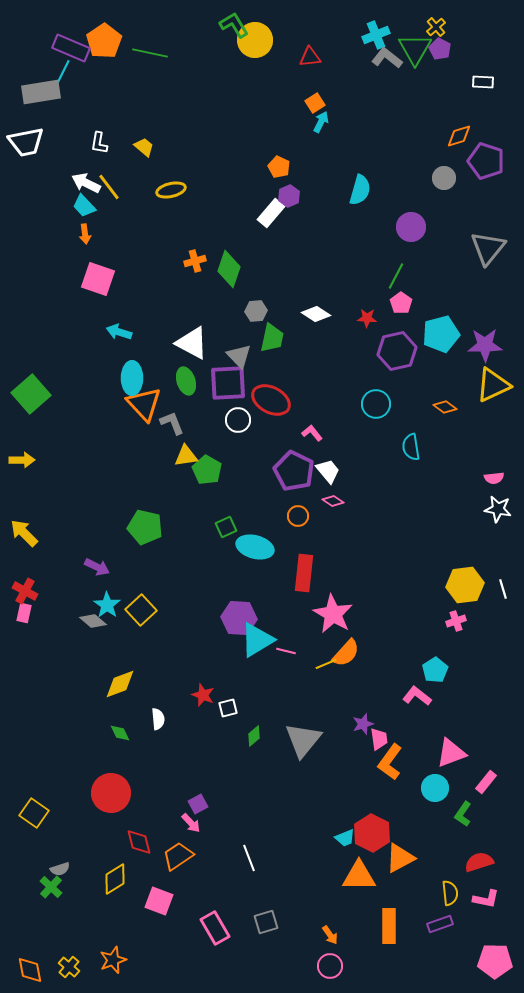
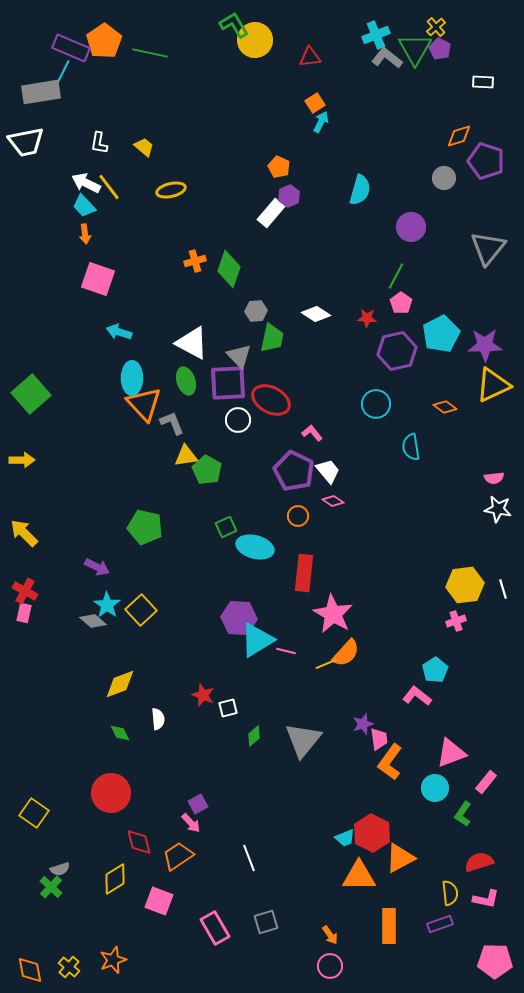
cyan pentagon at (441, 334): rotated 12 degrees counterclockwise
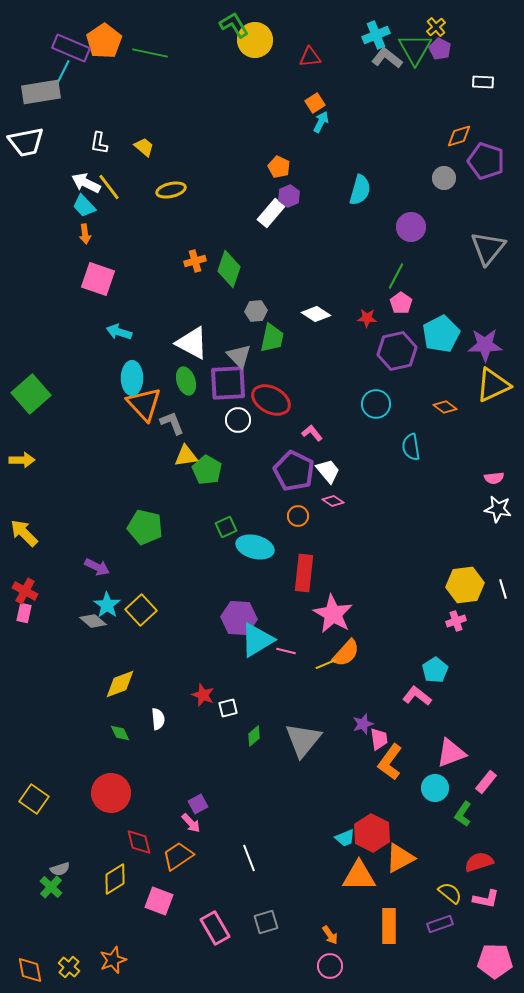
yellow square at (34, 813): moved 14 px up
yellow semicircle at (450, 893): rotated 45 degrees counterclockwise
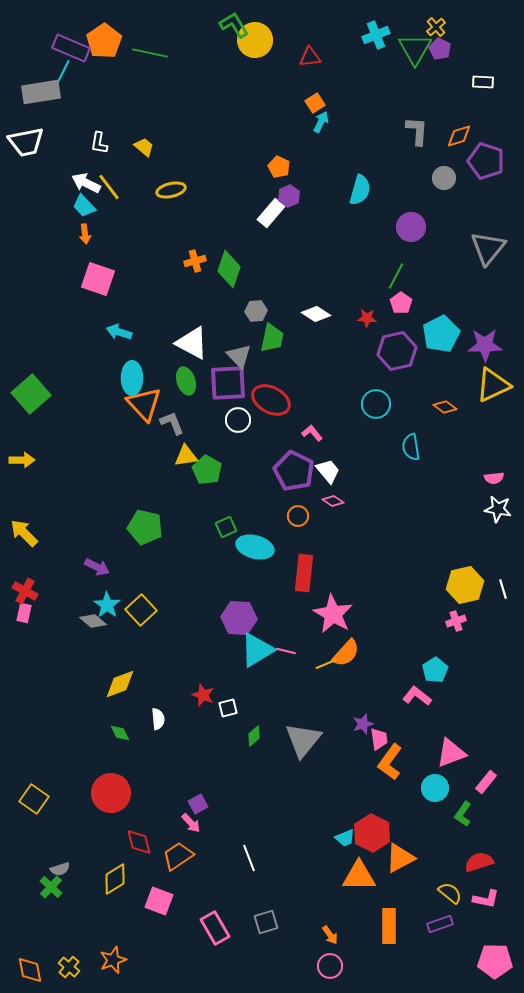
gray L-shape at (387, 58): moved 30 px right, 73 px down; rotated 56 degrees clockwise
yellow hexagon at (465, 585): rotated 6 degrees counterclockwise
cyan triangle at (257, 640): moved 10 px down
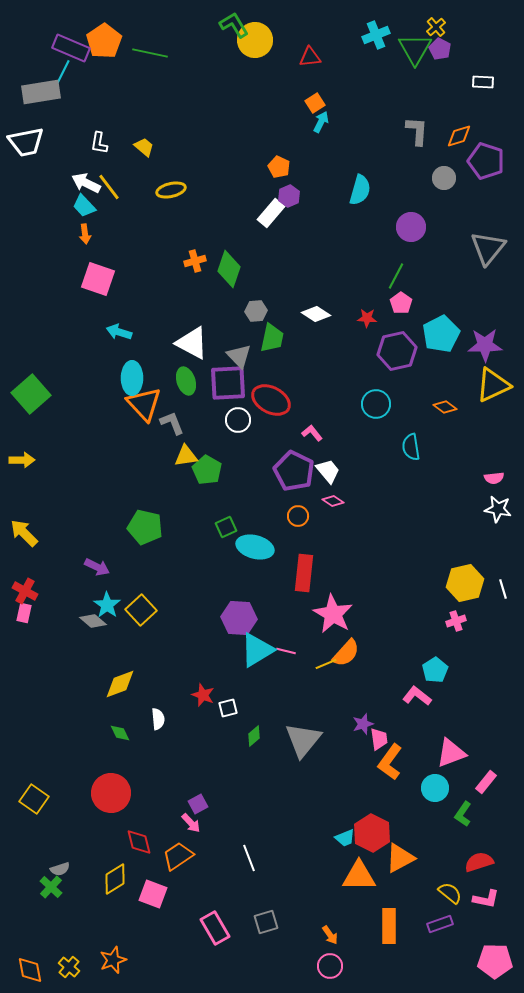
yellow hexagon at (465, 585): moved 2 px up
pink square at (159, 901): moved 6 px left, 7 px up
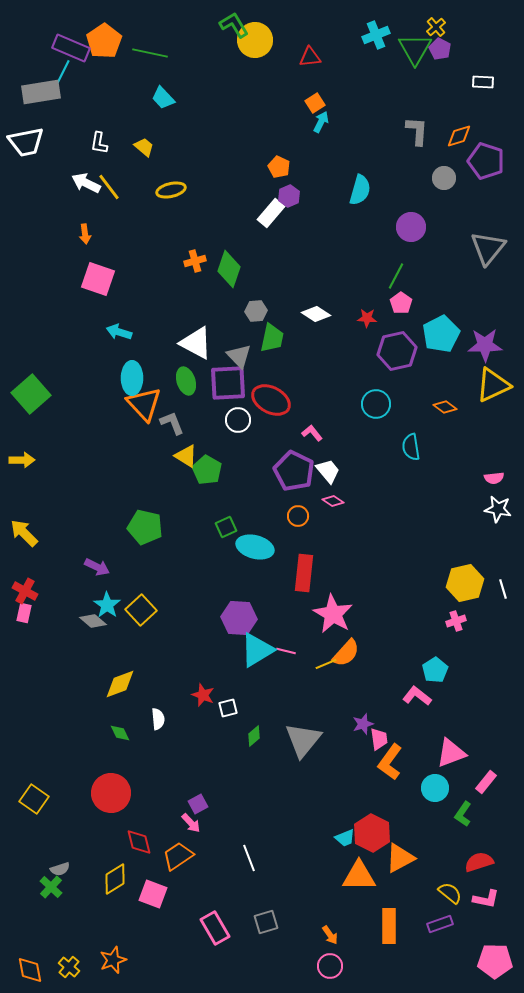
cyan trapezoid at (84, 206): moved 79 px right, 108 px up
white triangle at (192, 343): moved 4 px right
yellow triangle at (186, 456): rotated 40 degrees clockwise
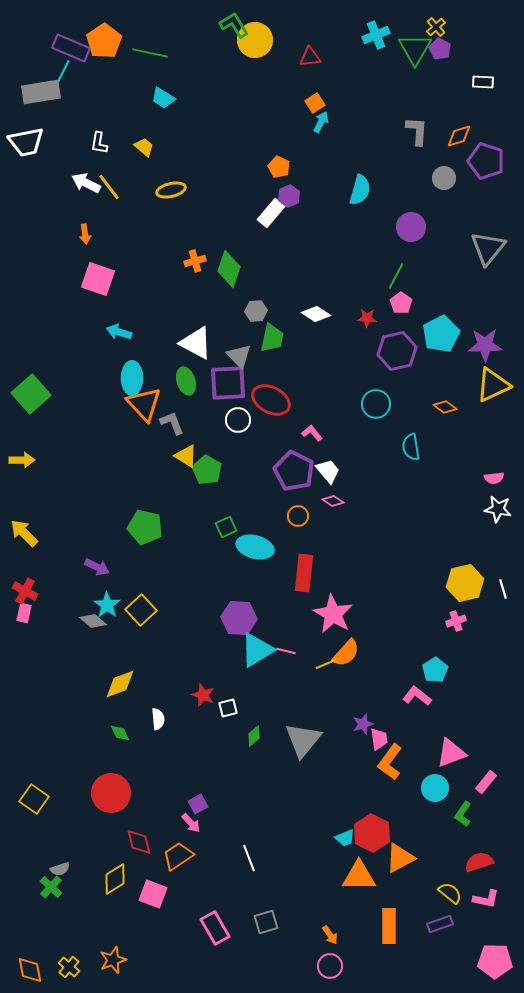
cyan trapezoid at (163, 98): rotated 15 degrees counterclockwise
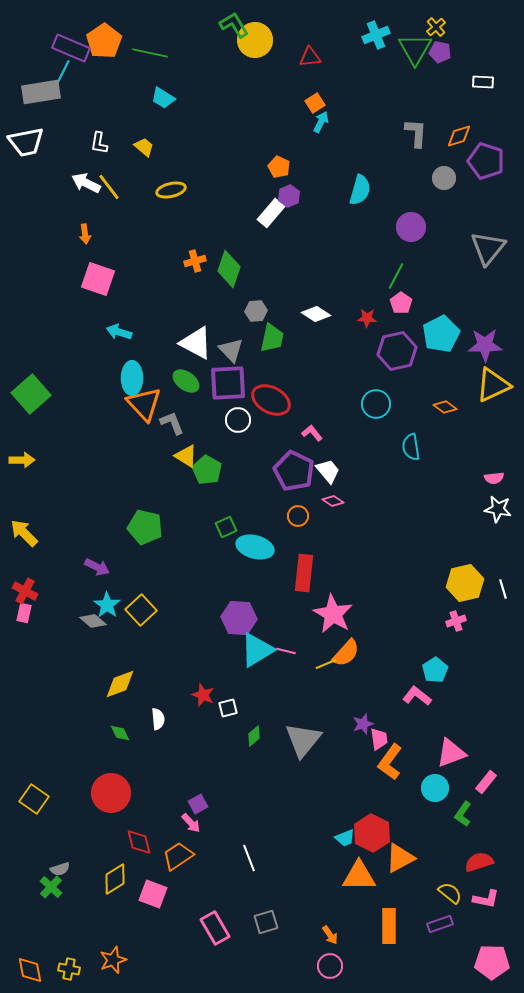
purple pentagon at (440, 49): moved 3 px down; rotated 15 degrees counterclockwise
gray L-shape at (417, 131): moved 1 px left, 2 px down
gray triangle at (239, 356): moved 8 px left, 6 px up
green ellipse at (186, 381): rotated 36 degrees counterclockwise
pink pentagon at (495, 961): moved 3 px left, 1 px down
yellow cross at (69, 967): moved 2 px down; rotated 30 degrees counterclockwise
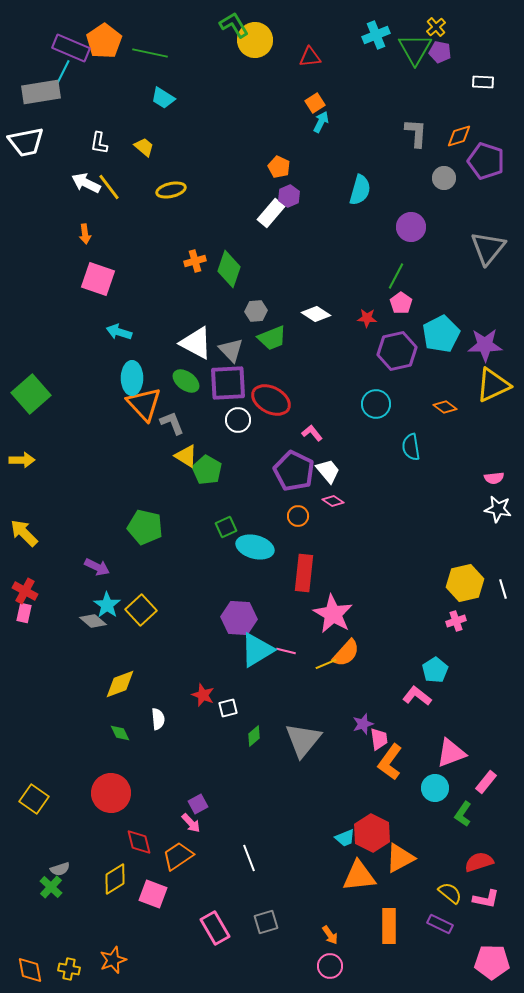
green trapezoid at (272, 338): rotated 56 degrees clockwise
orange triangle at (359, 876): rotated 6 degrees counterclockwise
purple rectangle at (440, 924): rotated 45 degrees clockwise
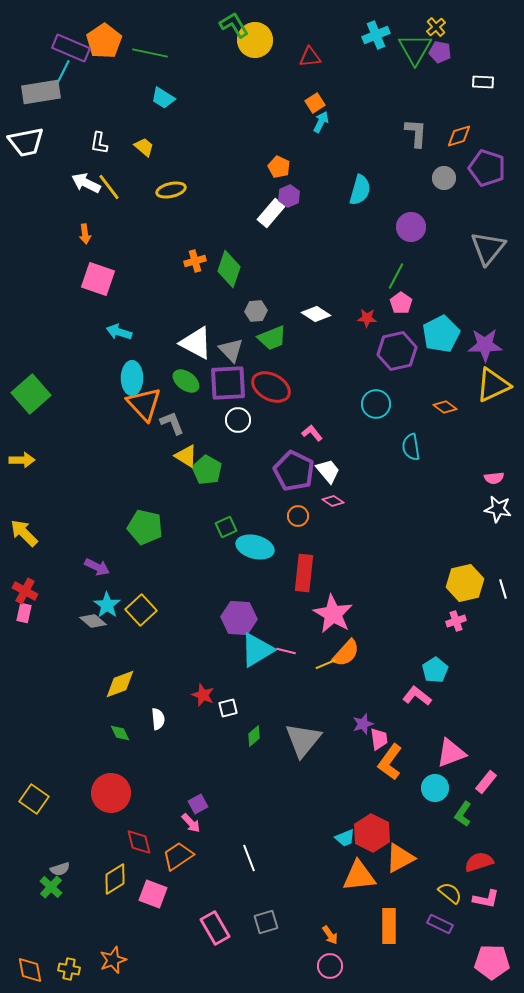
purple pentagon at (486, 161): moved 1 px right, 7 px down
red ellipse at (271, 400): moved 13 px up
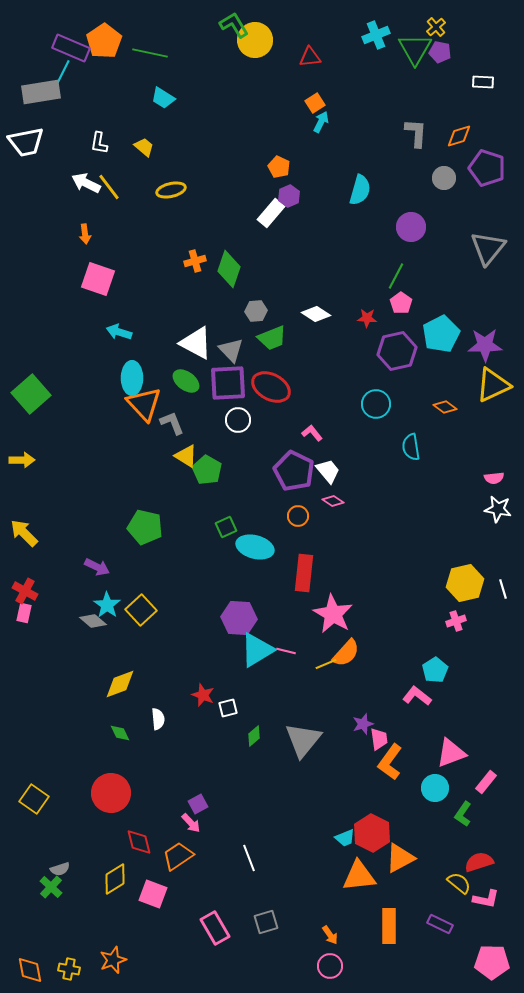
yellow semicircle at (450, 893): moved 9 px right, 10 px up
